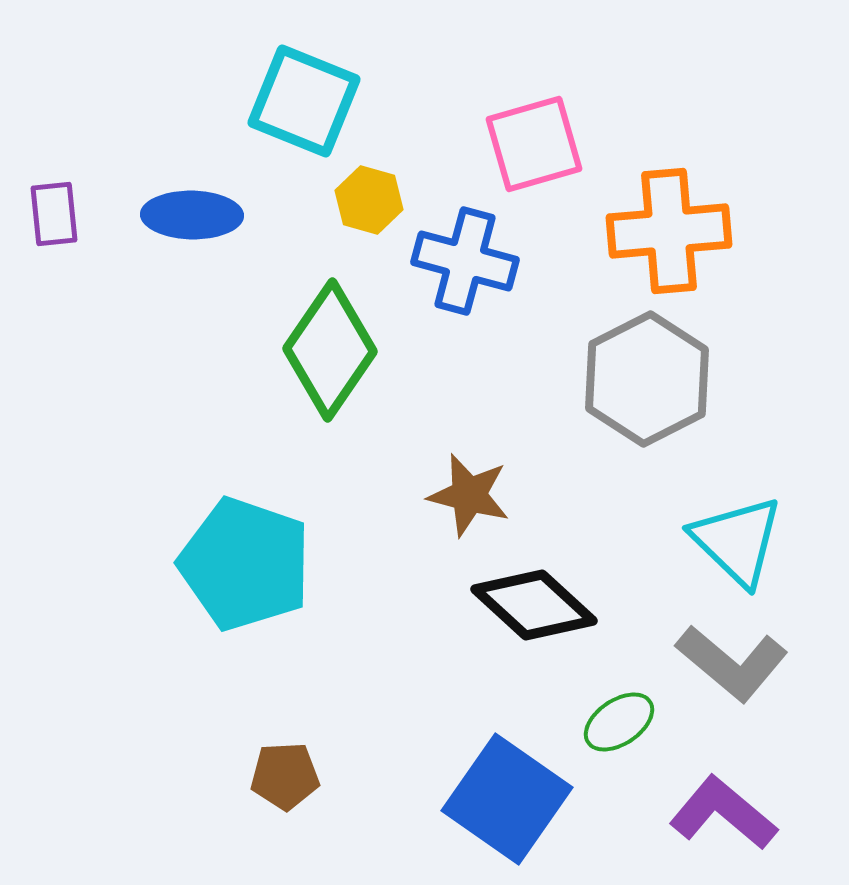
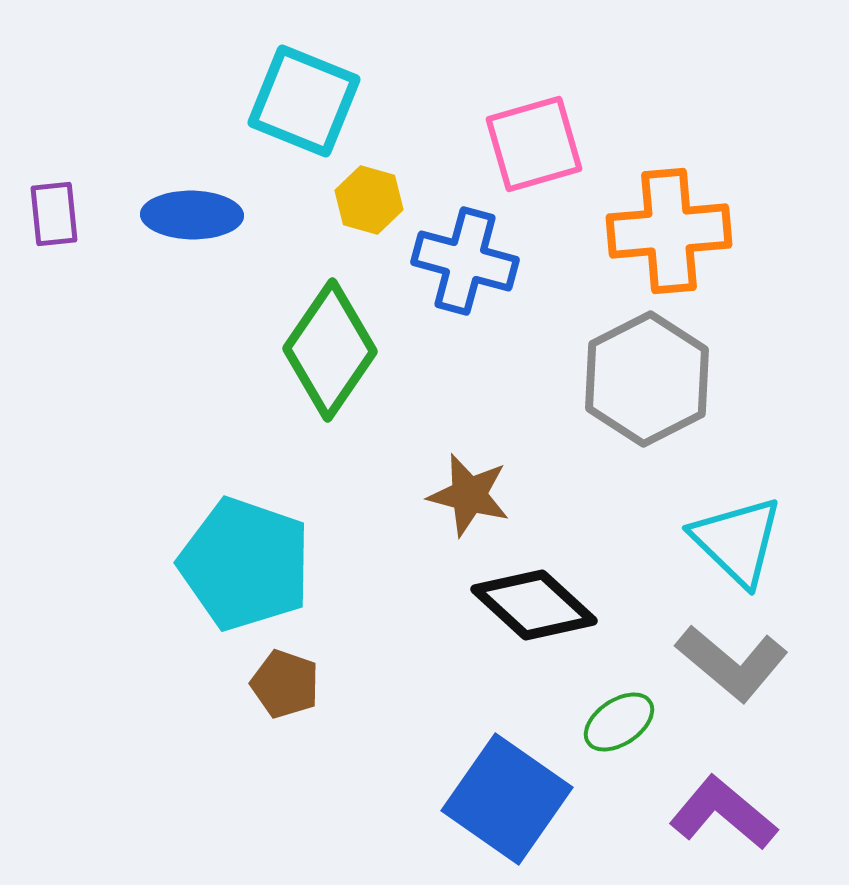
brown pentagon: moved 92 px up; rotated 22 degrees clockwise
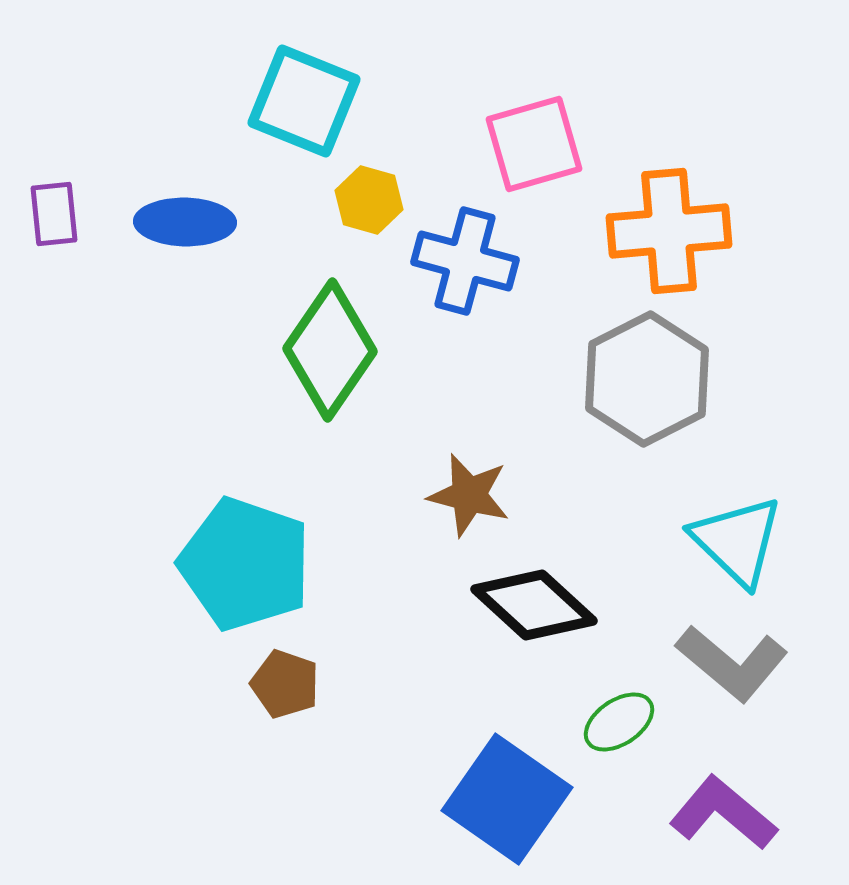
blue ellipse: moved 7 px left, 7 px down
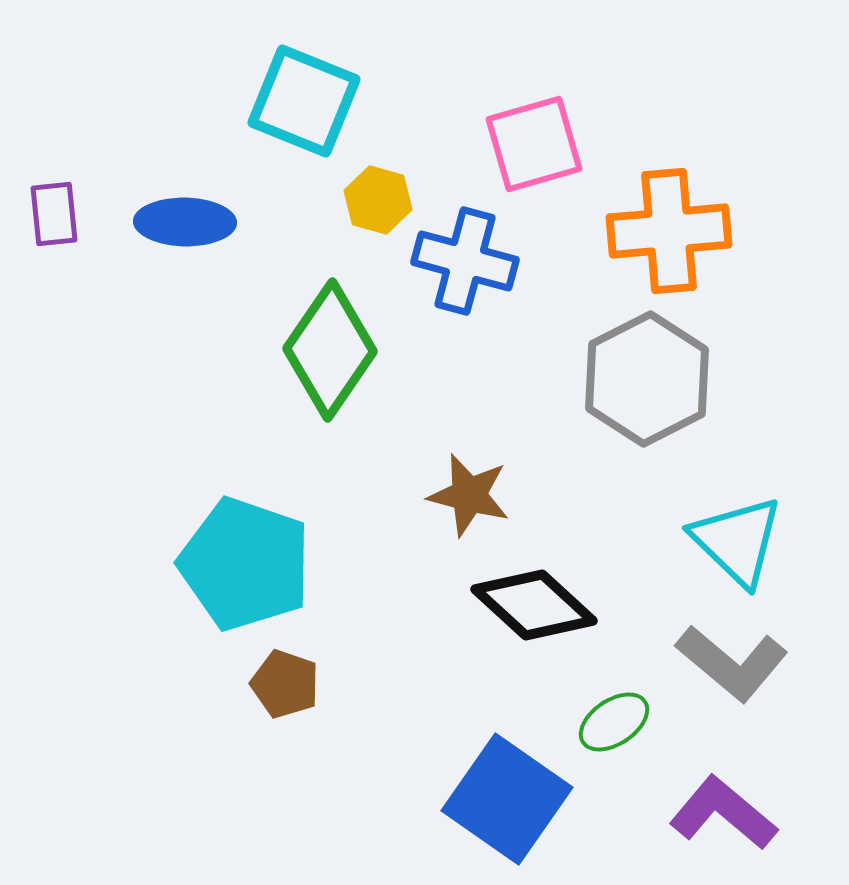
yellow hexagon: moved 9 px right
green ellipse: moved 5 px left
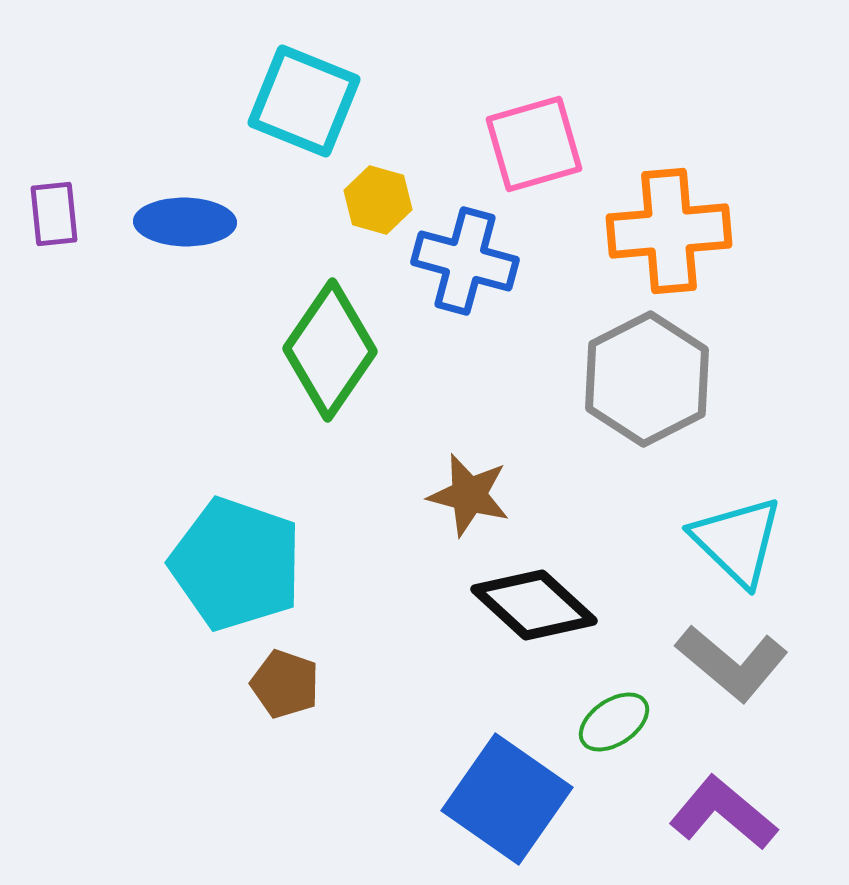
cyan pentagon: moved 9 px left
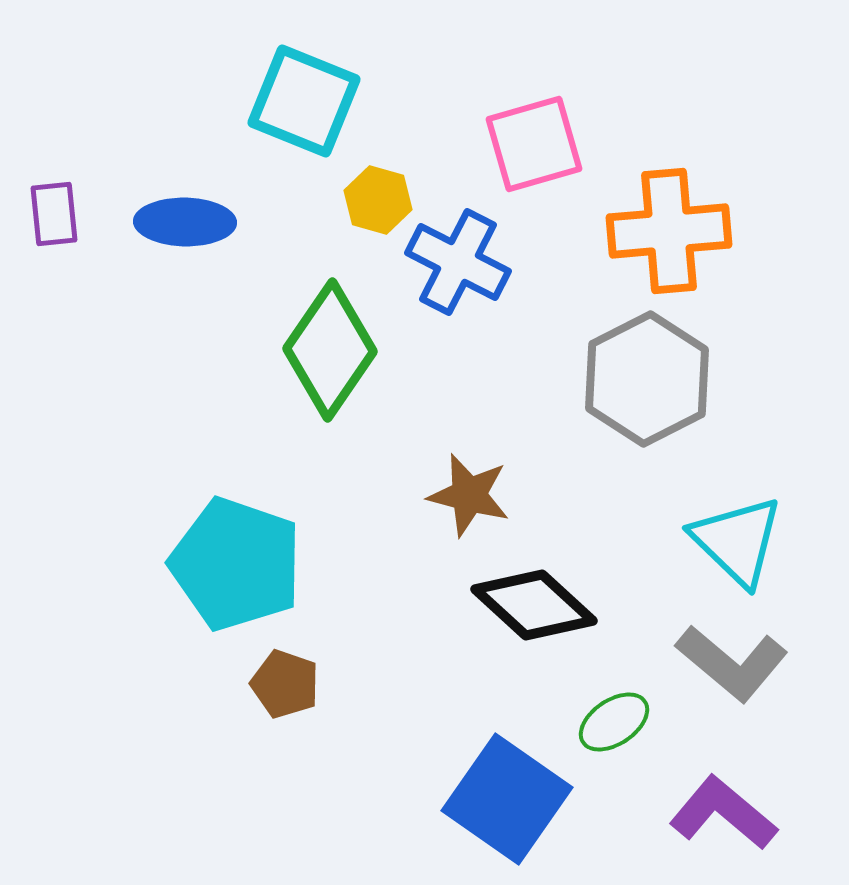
blue cross: moved 7 px left, 1 px down; rotated 12 degrees clockwise
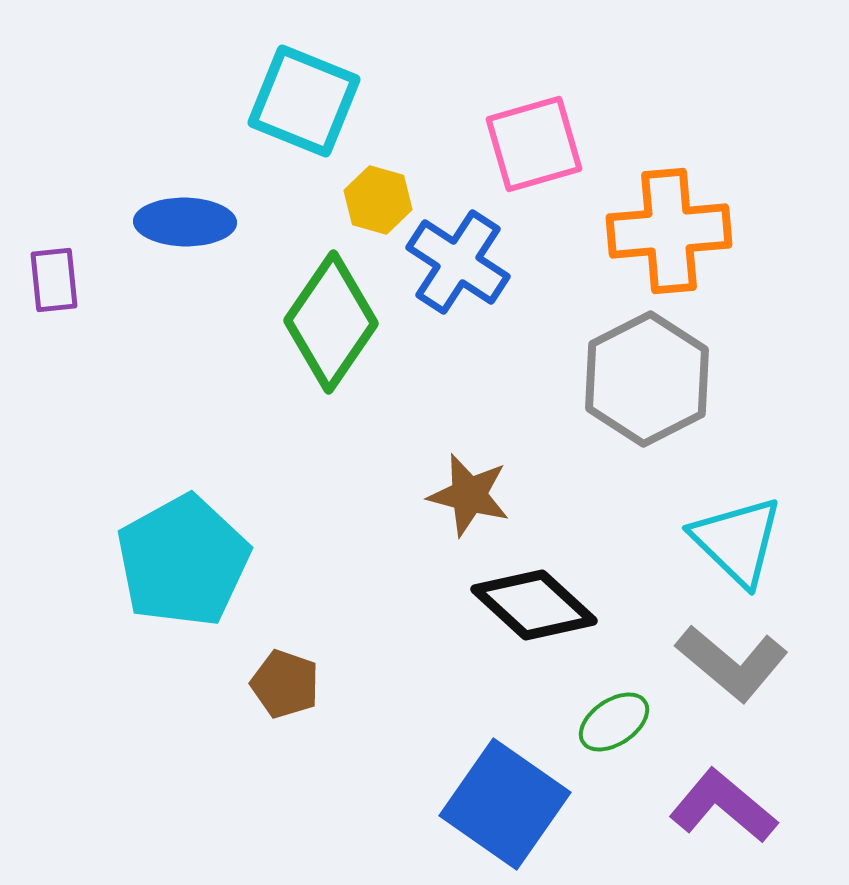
purple rectangle: moved 66 px down
blue cross: rotated 6 degrees clockwise
green diamond: moved 1 px right, 28 px up
cyan pentagon: moved 53 px left, 3 px up; rotated 24 degrees clockwise
blue square: moved 2 px left, 5 px down
purple L-shape: moved 7 px up
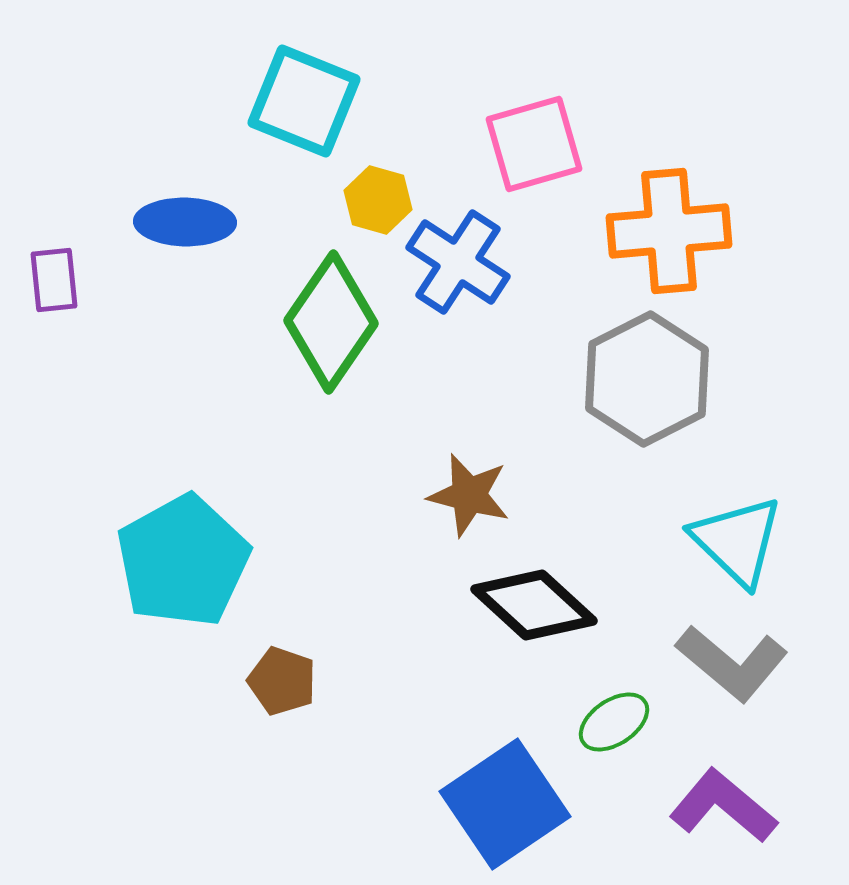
brown pentagon: moved 3 px left, 3 px up
blue square: rotated 21 degrees clockwise
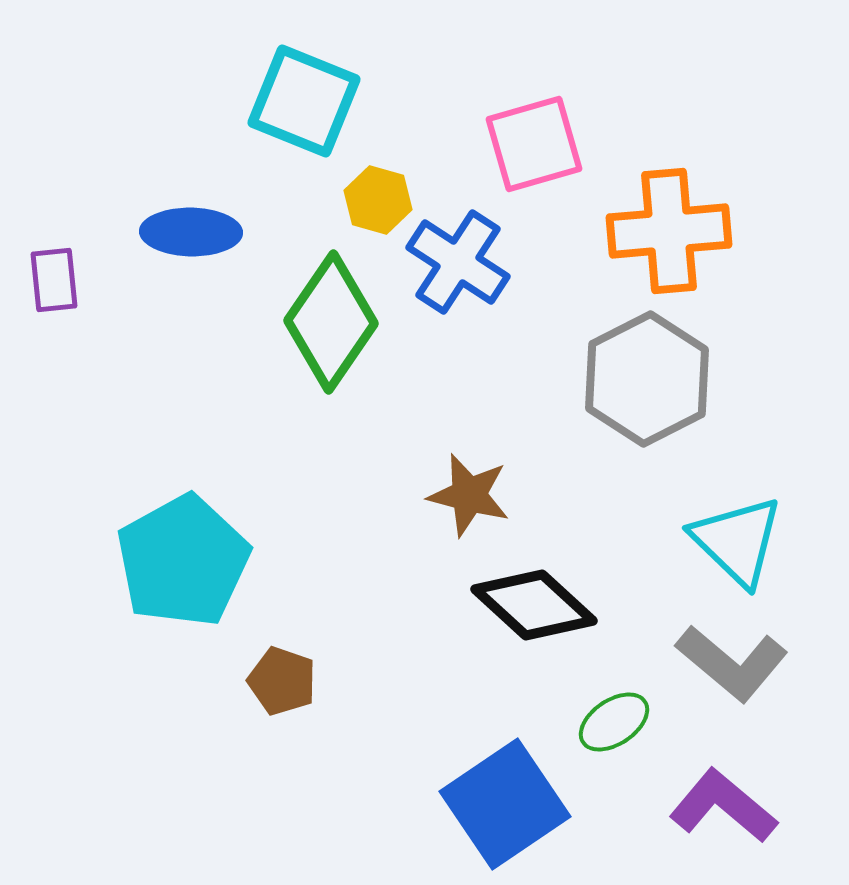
blue ellipse: moved 6 px right, 10 px down
